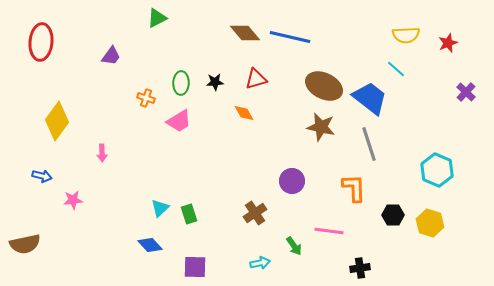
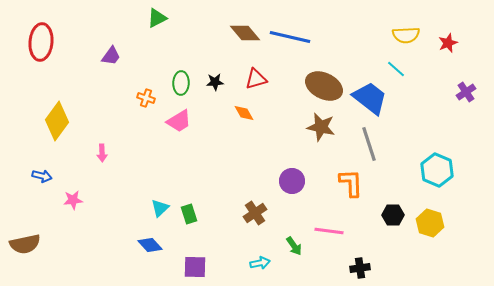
purple cross: rotated 12 degrees clockwise
orange L-shape: moved 3 px left, 5 px up
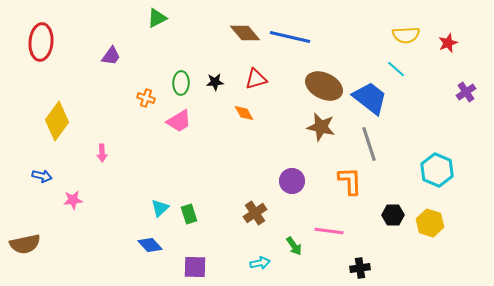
orange L-shape: moved 1 px left, 2 px up
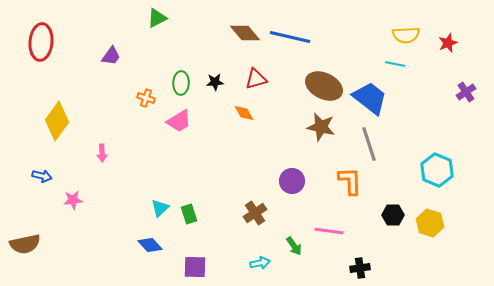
cyan line: moved 1 px left, 5 px up; rotated 30 degrees counterclockwise
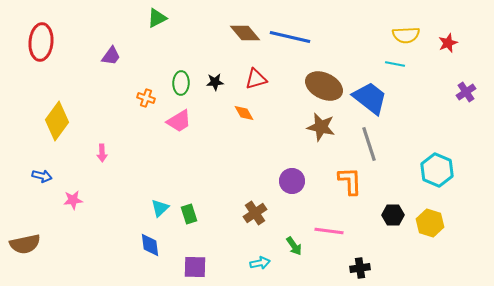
blue diamond: rotated 35 degrees clockwise
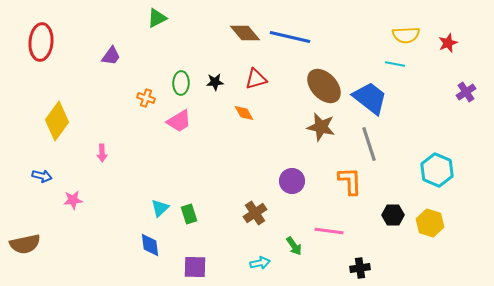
brown ellipse: rotated 21 degrees clockwise
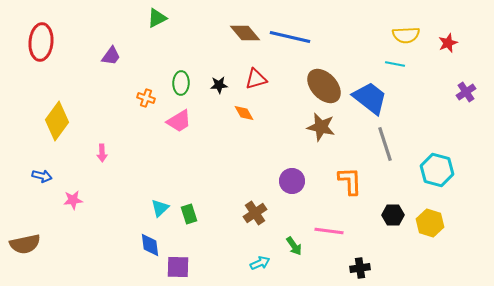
black star: moved 4 px right, 3 px down
gray line: moved 16 px right
cyan hexagon: rotated 8 degrees counterclockwise
cyan arrow: rotated 12 degrees counterclockwise
purple square: moved 17 px left
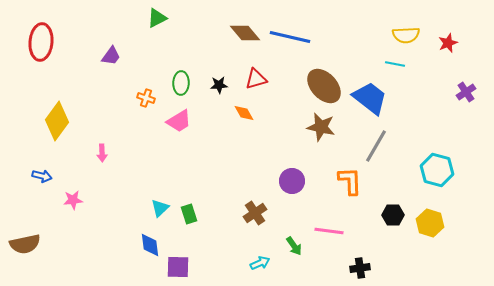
gray line: moved 9 px left, 2 px down; rotated 48 degrees clockwise
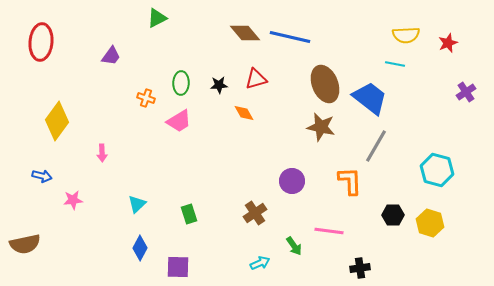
brown ellipse: moved 1 px right, 2 px up; rotated 21 degrees clockwise
cyan triangle: moved 23 px left, 4 px up
blue diamond: moved 10 px left, 3 px down; rotated 35 degrees clockwise
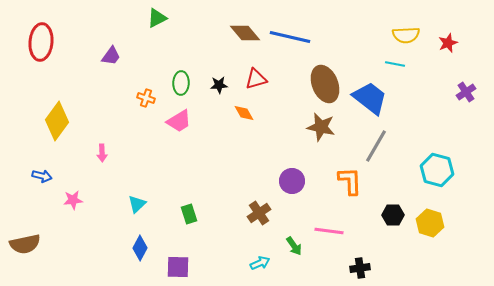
brown cross: moved 4 px right
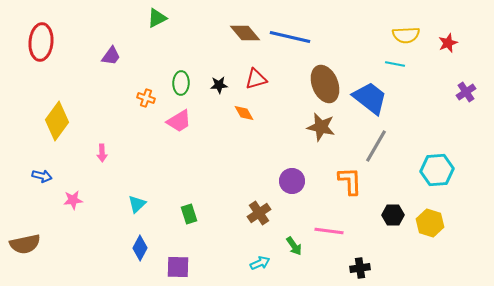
cyan hexagon: rotated 20 degrees counterclockwise
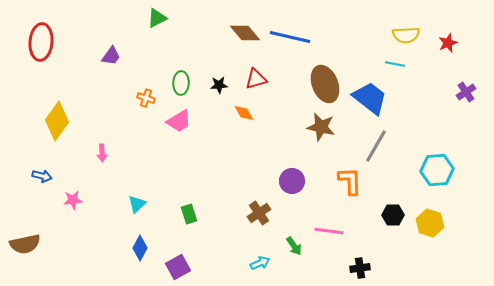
purple square: rotated 30 degrees counterclockwise
